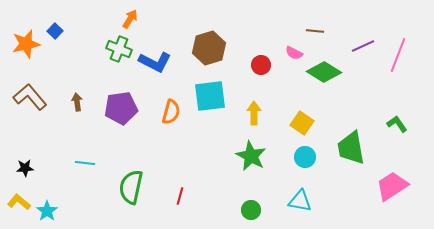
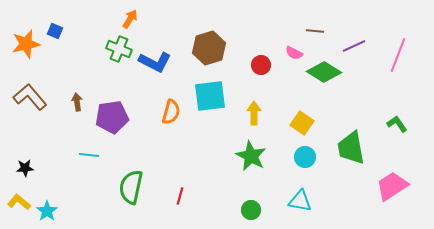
blue square: rotated 21 degrees counterclockwise
purple line: moved 9 px left
purple pentagon: moved 9 px left, 9 px down
cyan line: moved 4 px right, 8 px up
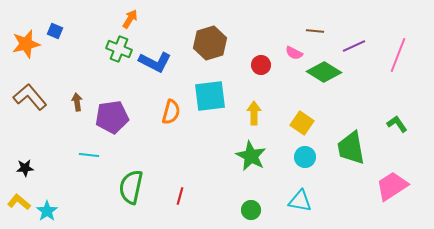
brown hexagon: moved 1 px right, 5 px up
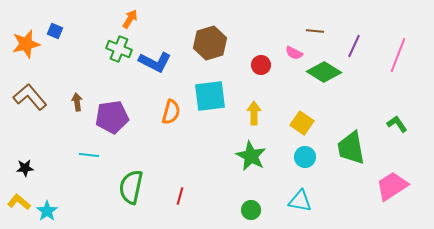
purple line: rotated 40 degrees counterclockwise
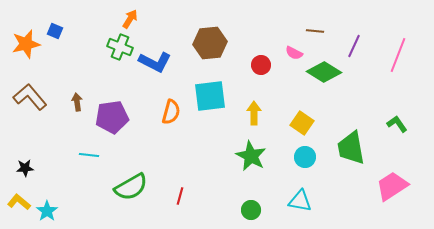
brown hexagon: rotated 12 degrees clockwise
green cross: moved 1 px right, 2 px up
green semicircle: rotated 132 degrees counterclockwise
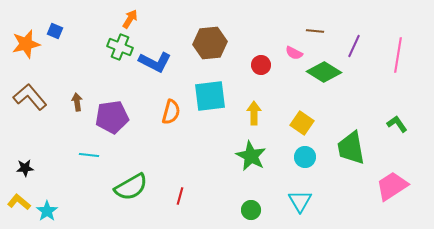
pink line: rotated 12 degrees counterclockwise
cyan triangle: rotated 50 degrees clockwise
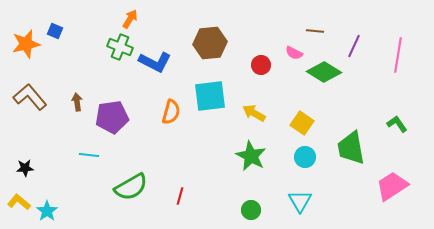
yellow arrow: rotated 60 degrees counterclockwise
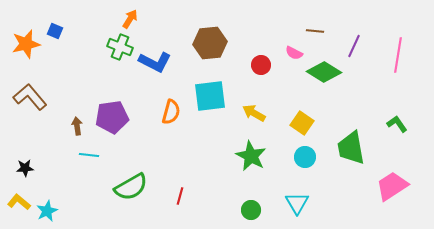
brown arrow: moved 24 px down
cyan triangle: moved 3 px left, 2 px down
cyan star: rotated 10 degrees clockwise
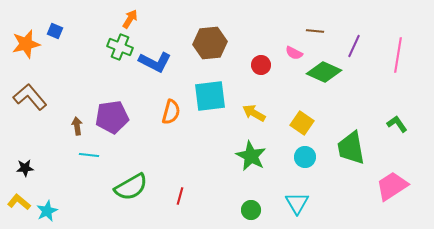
green diamond: rotated 8 degrees counterclockwise
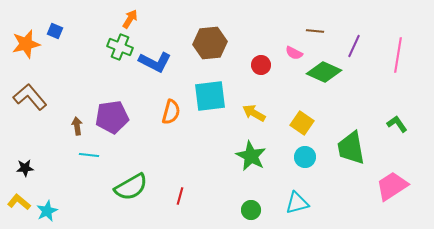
cyan triangle: rotated 45 degrees clockwise
